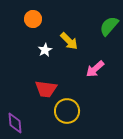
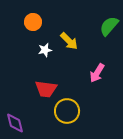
orange circle: moved 3 px down
white star: rotated 16 degrees clockwise
pink arrow: moved 2 px right, 4 px down; rotated 18 degrees counterclockwise
purple diamond: rotated 10 degrees counterclockwise
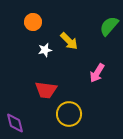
red trapezoid: moved 1 px down
yellow circle: moved 2 px right, 3 px down
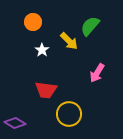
green semicircle: moved 19 px left
white star: moved 3 px left; rotated 24 degrees counterclockwise
purple diamond: rotated 45 degrees counterclockwise
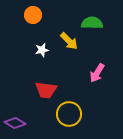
orange circle: moved 7 px up
green semicircle: moved 2 px right, 3 px up; rotated 50 degrees clockwise
white star: rotated 24 degrees clockwise
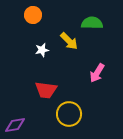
purple diamond: moved 2 px down; rotated 40 degrees counterclockwise
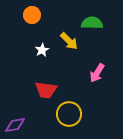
orange circle: moved 1 px left
white star: rotated 16 degrees counterclockwise
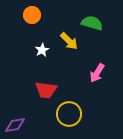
green semicircle: rotated 15 degrees clockwise
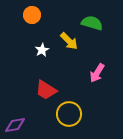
red trapezoid: rotated 25 degrees clockwise
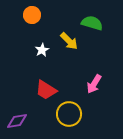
pink arrow: moved 3 px left, 11 px down
purple diamond: moved 2 px right, 4 px up
